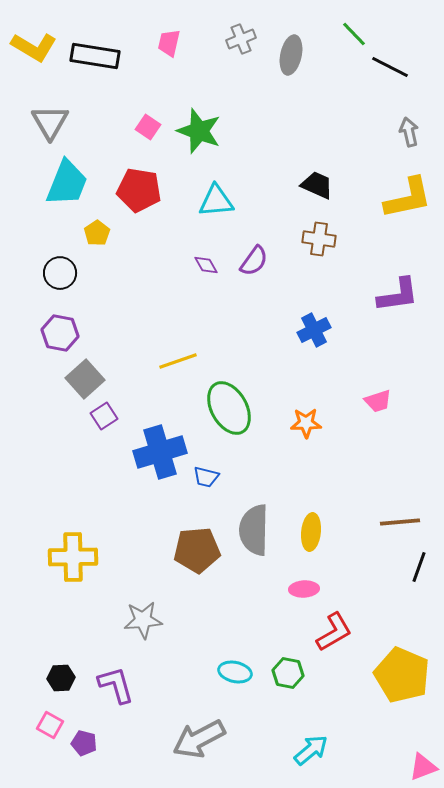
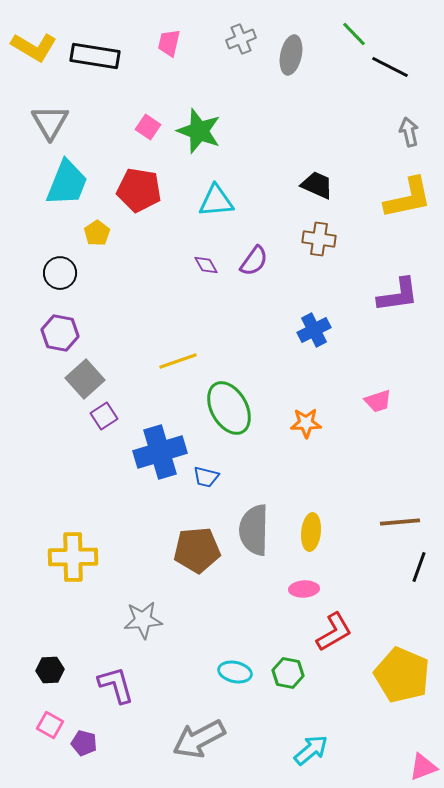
black hexagon at (61, 678): moved 11 px left, 8 px up
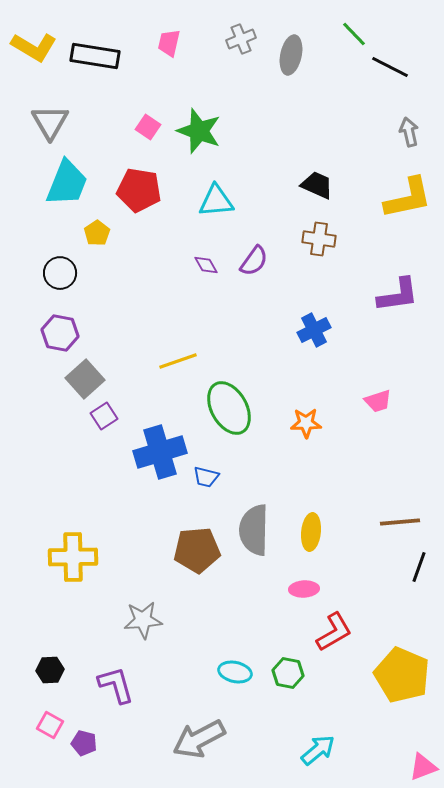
cyan arrow at (311, 750): moved 7 px right
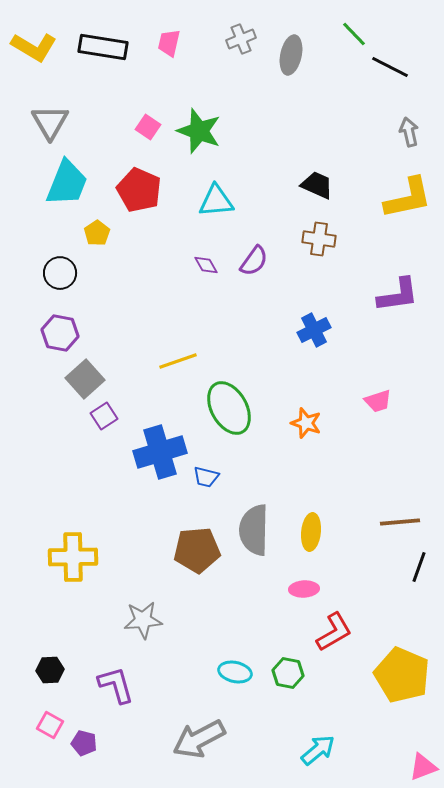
black rectangle at (95, 56): moved 8 px right, 9 px up
red pentagon at (139, 190): rotated 15 degrees clockwise
orange star at (306, 423): rotated 20 degrees clockwise
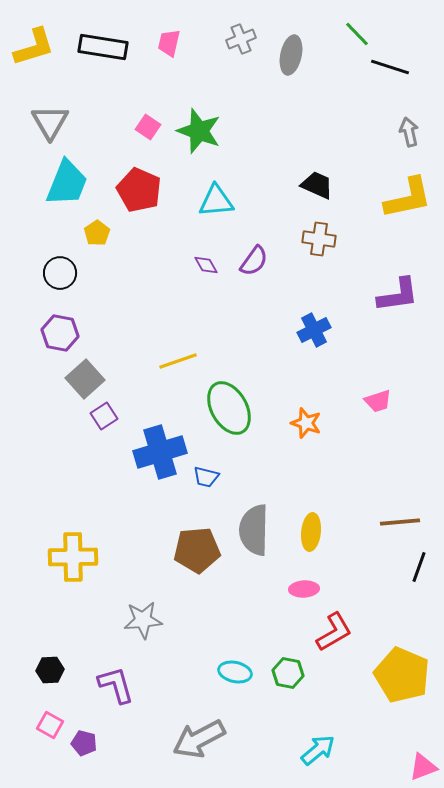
green line at (354, 34): moved 3 px right
yellow L-shape at (34, 47): rotated 48 degrees counterclockwise
black line at (390, 67): rotated 9 degrees counterclockwise
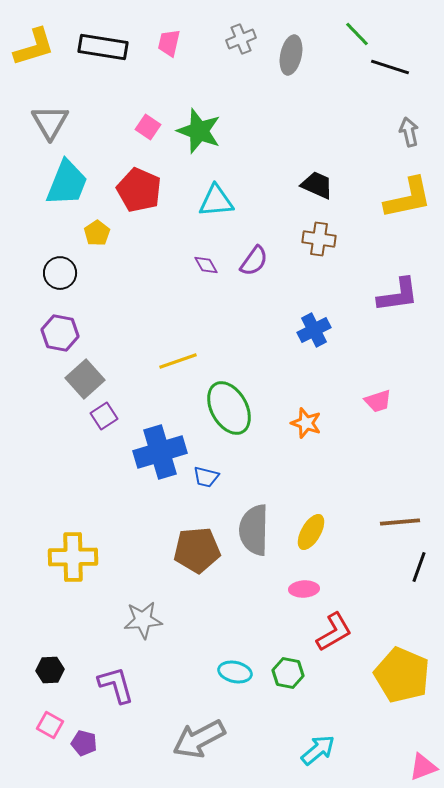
yellow ellipse at (311, 532): rotated 24 degrees clockwise
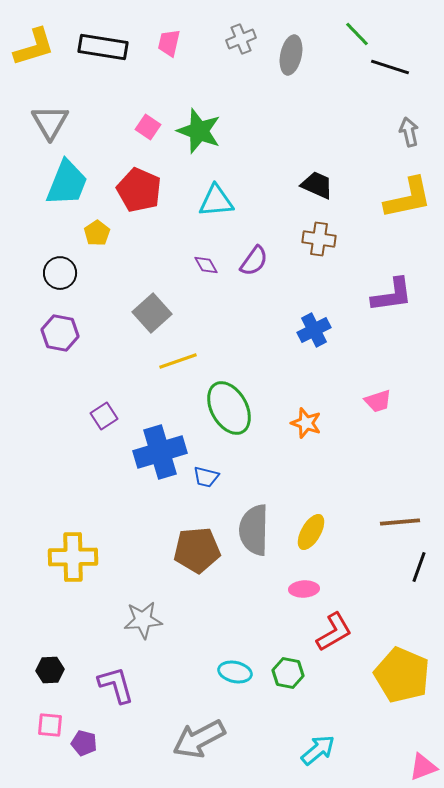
purple L-shape at (398, 295): moved 6 px left
gray square at (85, 379): moved 67 px right, 66 px up
pink square at (50, 725): rotated 24 degrees counterclockwise
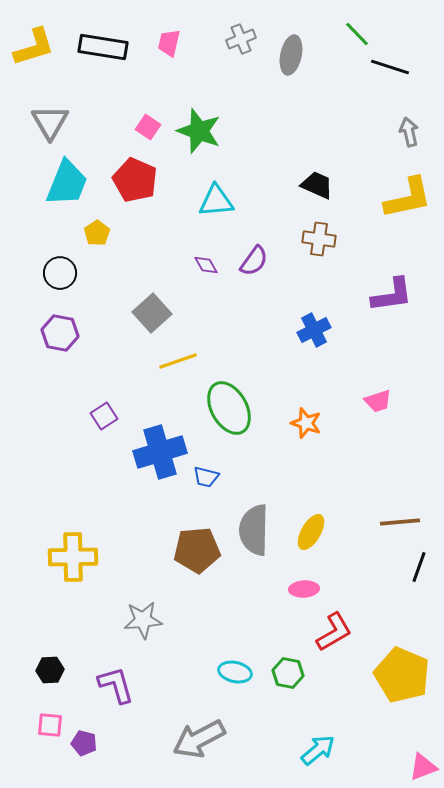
red pentagon at (139, 190): moved 4 px left, 10 px up
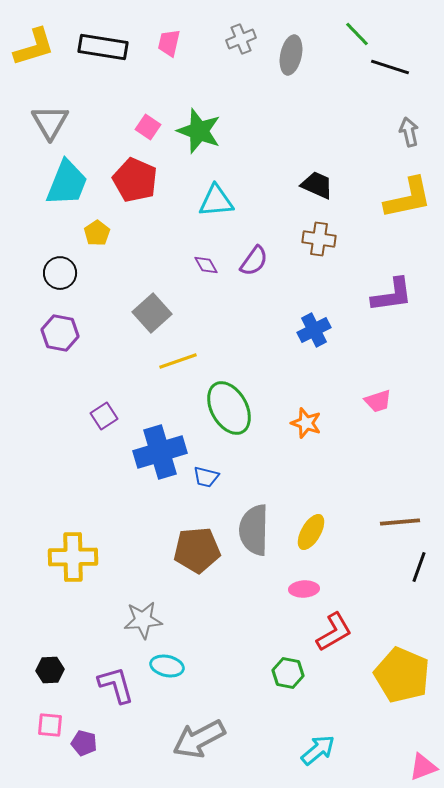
cyan ellipse at (235, 672): moved 68 px left, 6 px up
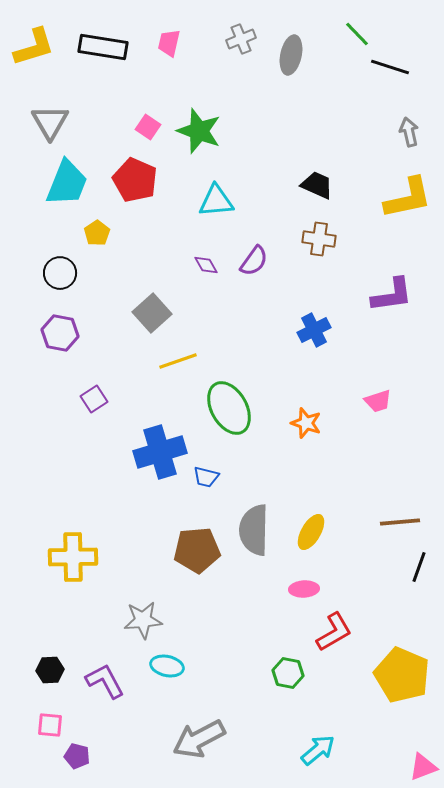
purple square at (104, 416): moved 10 px left, 17 px up
purple L-shape at (116, 685): moved 11 px left, 4 px up; rotated 12 degrees counterclockwise
purple pentagon at (84, 743): moved 7 px left, 13 px down
